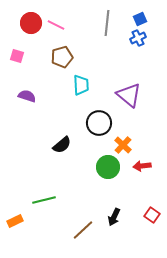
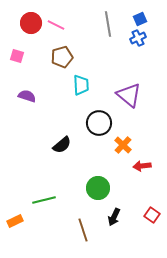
gray line: moved 1 px right, 1 px down; rotated 15 degrees counterclockwise
green circle: moved 10 px left, 21 px down
brown line: rotated 65 degrees counterclockwise
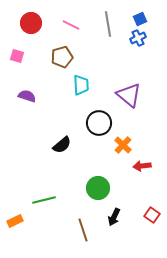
pink line: moved 15 px right
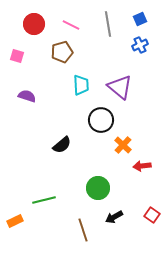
red circle: moved 3 px right, 1 px down
blue cross: moved 2 px right, 7 px down
brown pentagon: moved 5 px up
purple triangle: moved 9 px left, 8 px up
black circle: moved 2 px right, 3 px up
black arrow: rotated 36 degrees clockwise
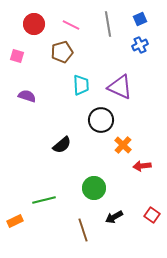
purple triangle: rotated 16 degrees counterclockwise
green circle: moved 4 px left
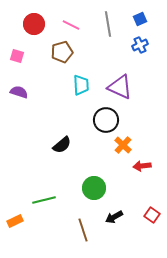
purple semicircle: moved 8 px left, 4 px up
black circle: moved 5 px right
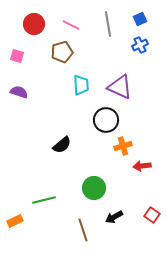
orange cross: moved 1 px down; rotated 30 degrees clockwise
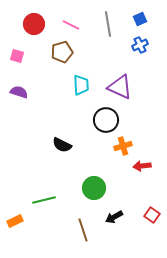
black semicircle: rotated 66 degrees clockwise
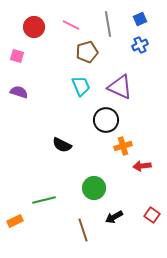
red circle: moved 3 px down
brown pentagon: moved 25 px right
cyan trapezoid: moved 1 px down; rotated 20 degrees counterclockwise
